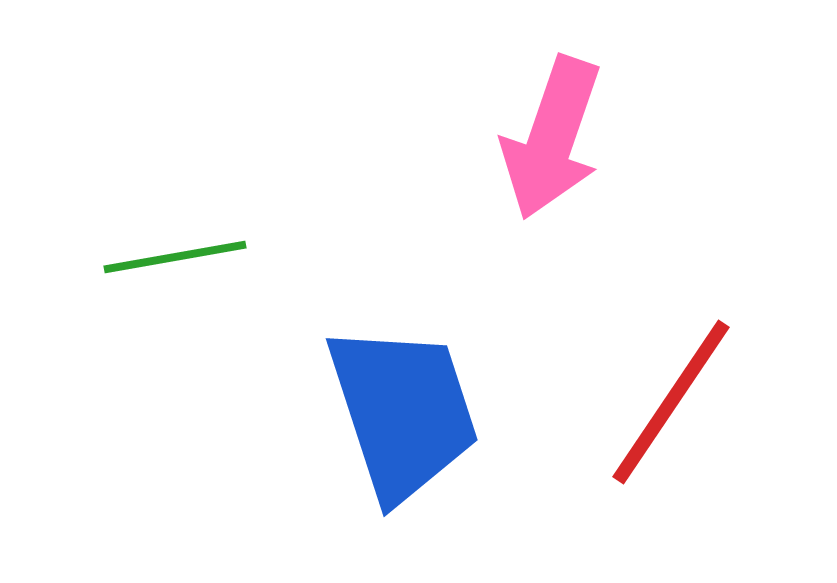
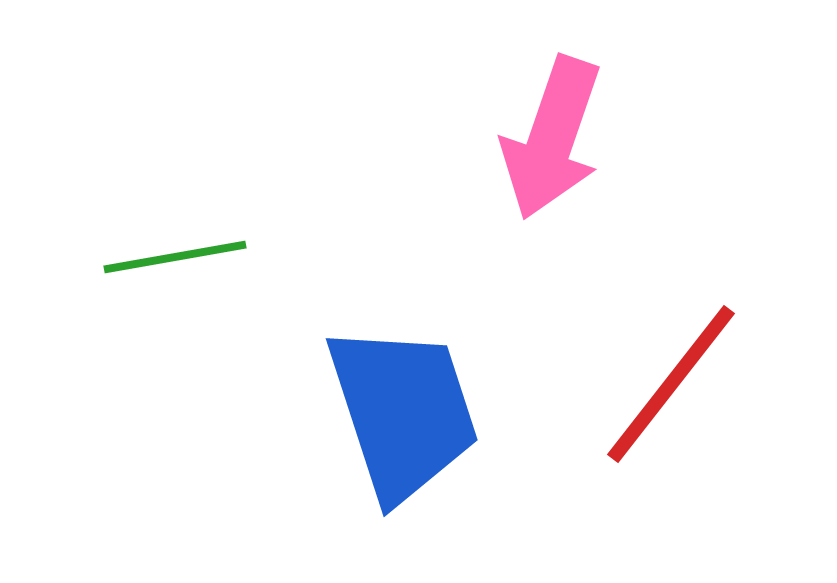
red line: moved 18 px up; rotated 4 degrees clockwise
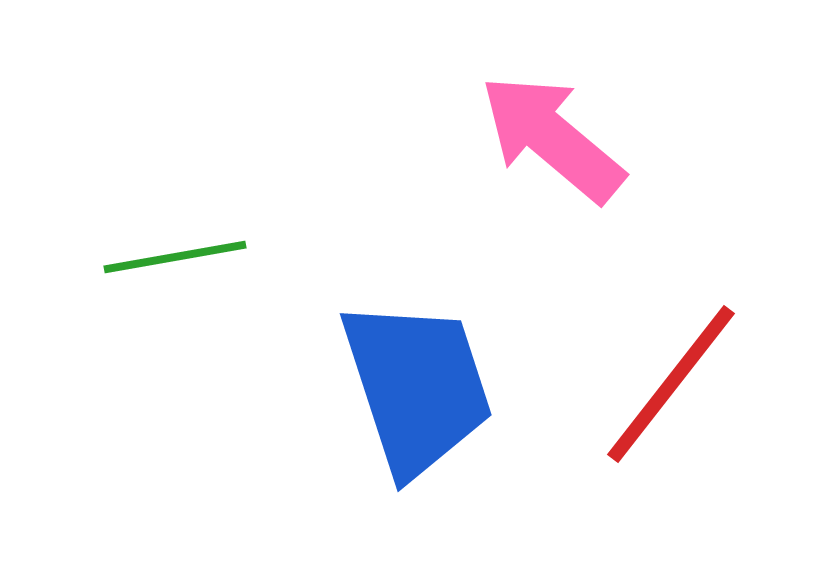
pink arrow: rotated 111 degrees clockwise
blue trapezoid: moved 14 px right, 25 px up
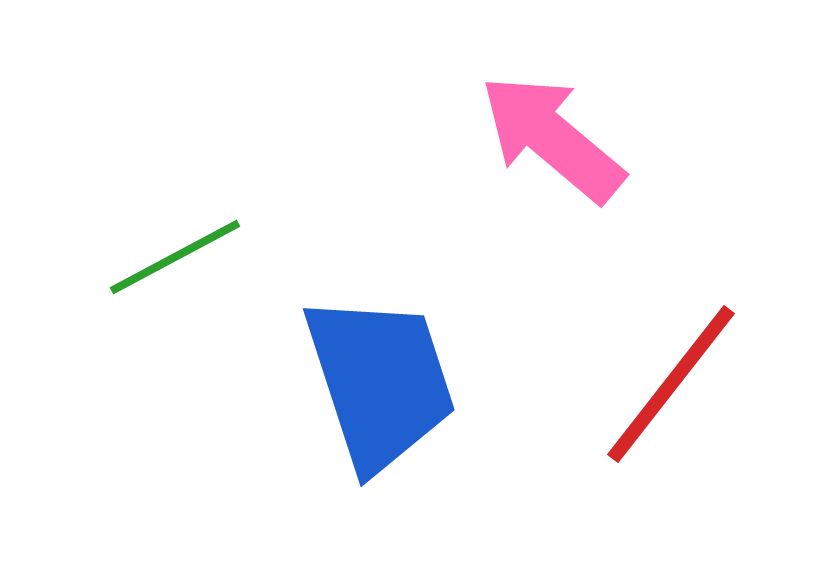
green line: rotated 18 degrees counterclockwise
blue trapezoid: moved 37 px left, 5 px up
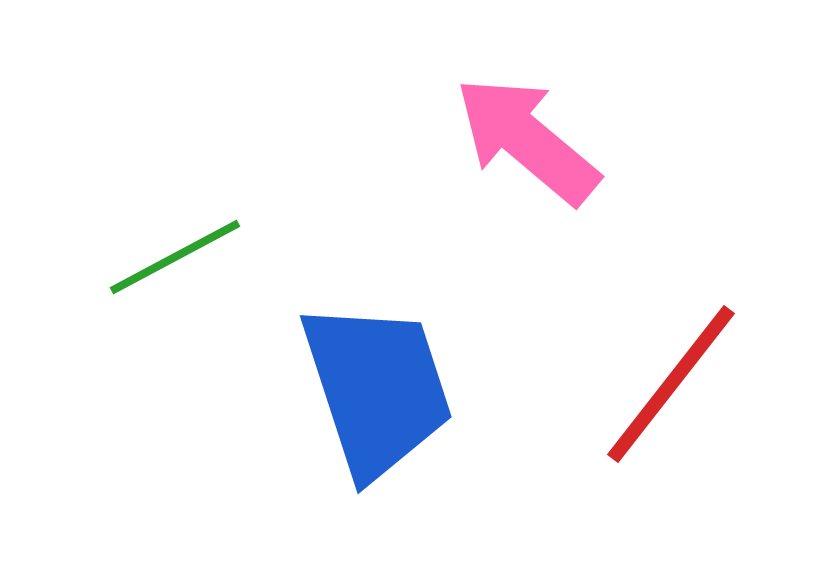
pink arrow: moved 25 px left, 2 px down
blue trapezoid: moved 3 px left, 7 px down
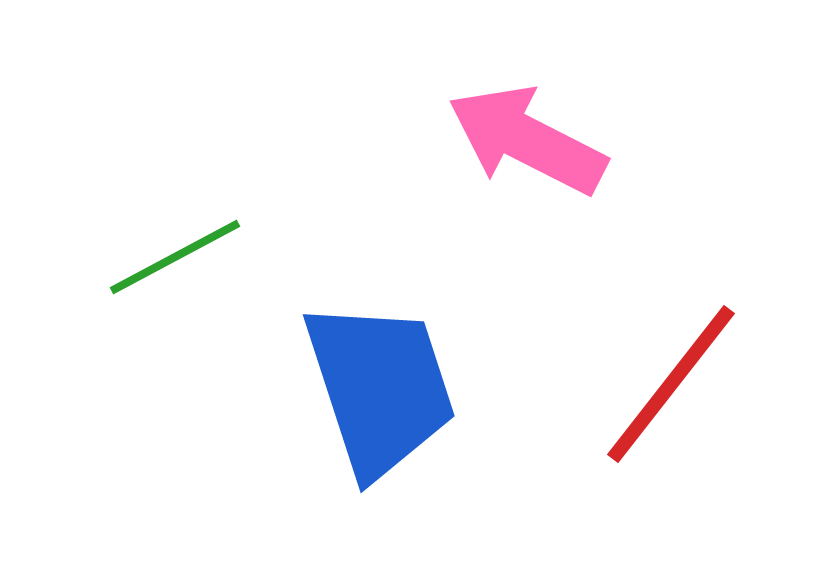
pink arrow: rotated 13 degrees counterclockwise
blue trapezoid: moved 3 px right, 1 px up
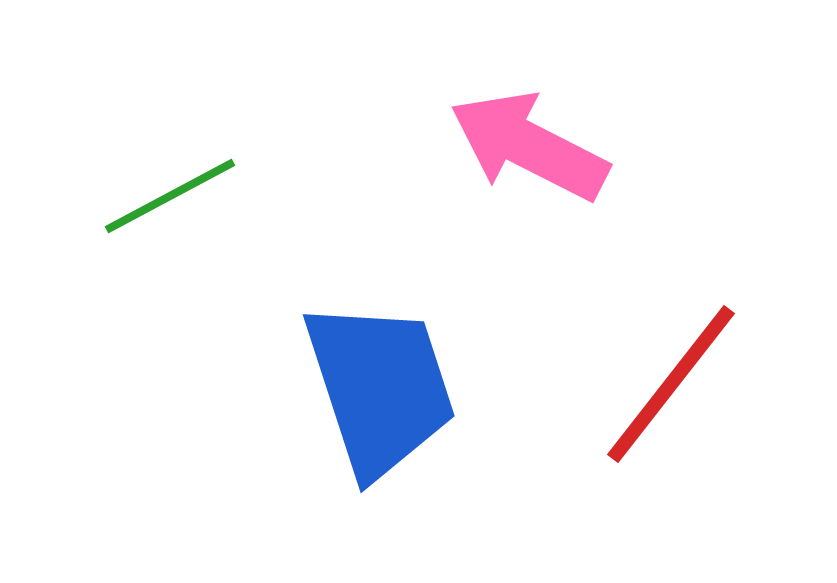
pink arrow: moved 2 px right, 6 px down
green line: moved 5 px left, 61 px up
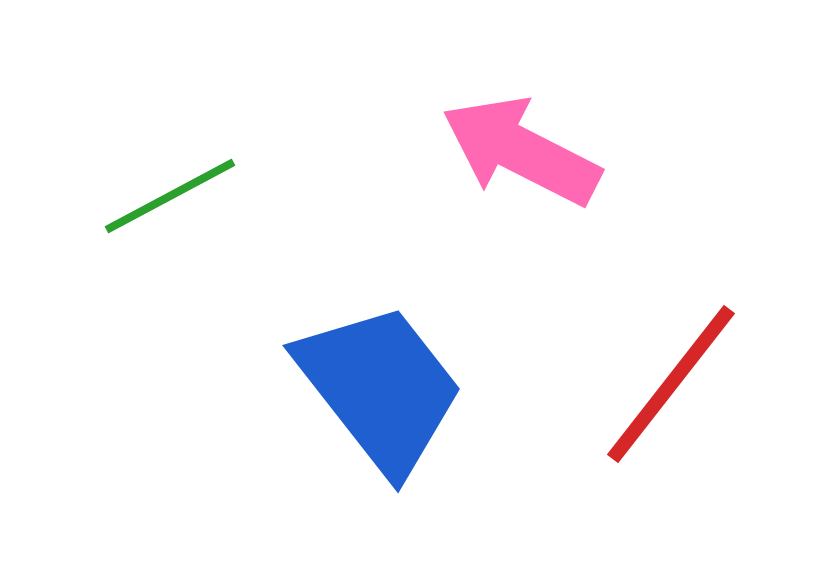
pink arrow: moved 8 px left, 5 px down
blue trapezoid: rotated 20 degrees counterclockwise
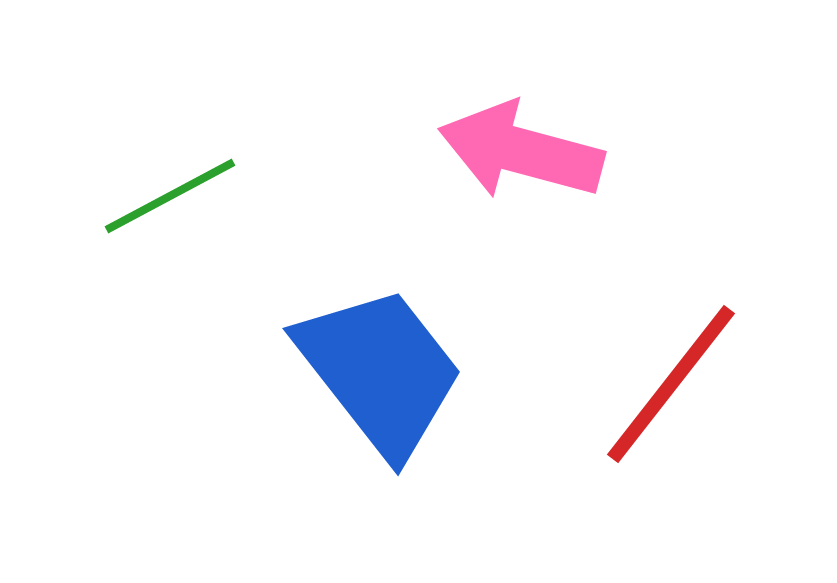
pink arrow: rotated 12 degrees counterclockwise
blue trapezoid: moved 17 px up
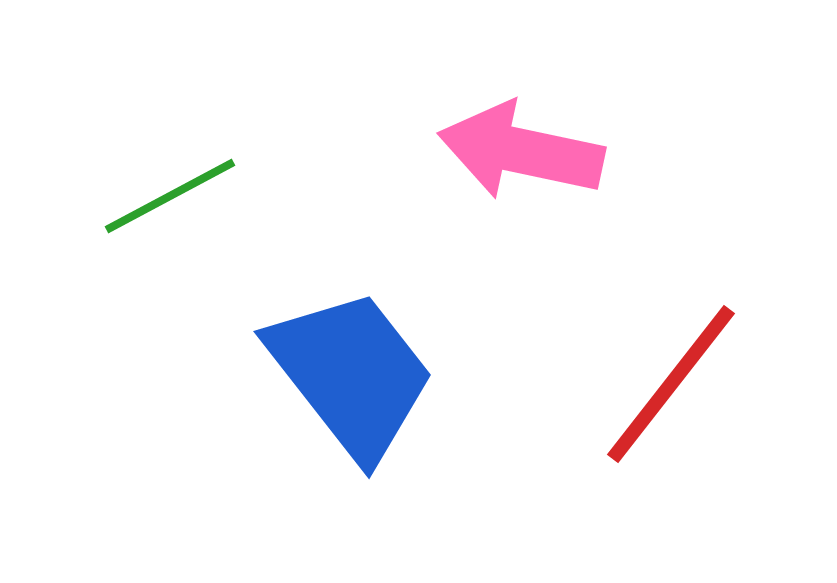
pink arrow: rotated 3 degrees counterclockwise
blue trapezoid: moved 29 px left, 3 px down
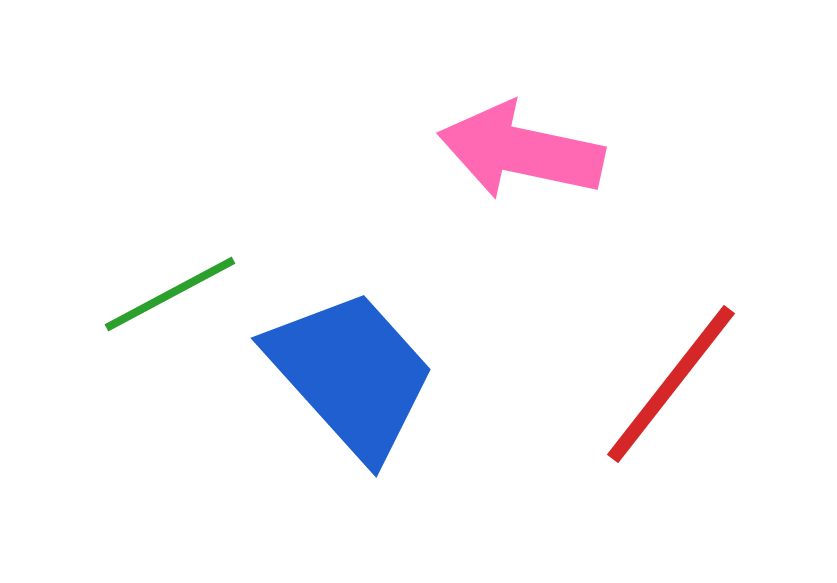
green line: moved 98 px down
blue trapezoid: rotated 4 degrees counterclockwise
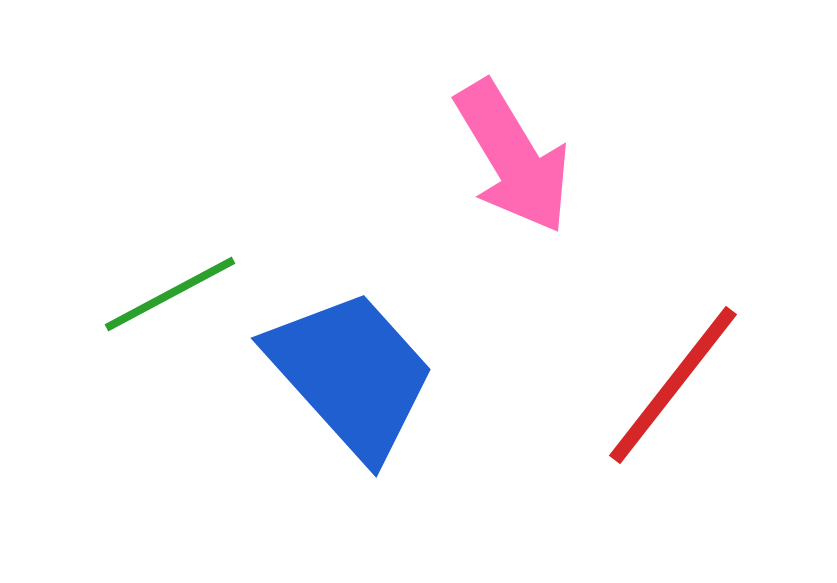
pink arrow: moved 8 px left, 6 px down; rotated 133 degrees counterclockwise
red line: moved 2 px right, 1 px down
